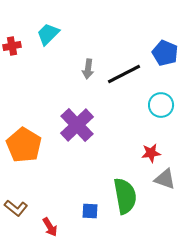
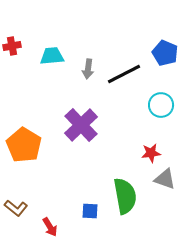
cyan trapezoid: moved 4 px right, 22 px down; rotated 40 degrees clockwise
purple cross: moved 4 px right
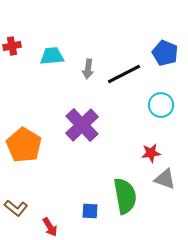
purple cross: moved 1 px right
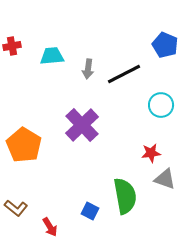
blue pentagon: moved 8 px up
blue square: rotated 24 degrees clockwise
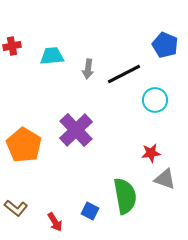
cyan circle: moved 6 px left, 5 px up
purple cross: moved 6 px left, 5 px down
red arrow: moved 5 px right, 5 px up
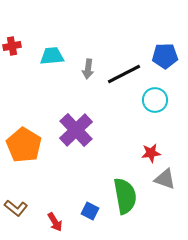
blue pentagon: moved 11 px down; rotated 25 degrees counterclockwise
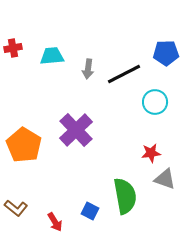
red cross: moved 1 px right, 2 px down
blue pentagon: moved 1 px right, 3 px up
cyan circle: moved 2 px down
